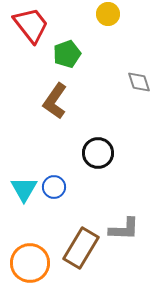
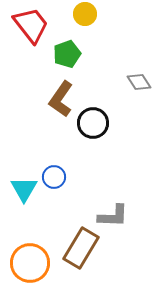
yellow circle: moved 23 px left
gray diamond: rotated 15 degrees counterclockwise
brown L-shape: moved 6 px right, 2 px up
black circle: moved 5 px left, 30 px up
blue circle: moved 10 px up
gray L-shape: moved 11 px left, 13 px up
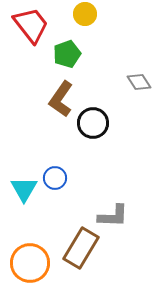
blue circle: moved 1 px right, 1 px down
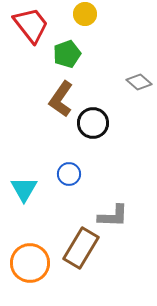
gray diamond: rotated 15 degrees counterclockwise
blue circle: moved 14 px right, 4 px up
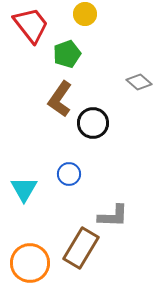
brown L-shape: moved 1 px left
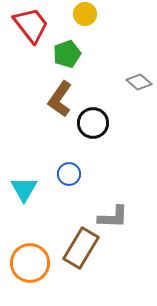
gray L-shape: moved 1 px down
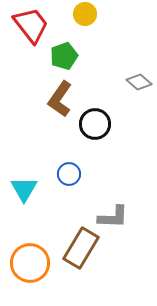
green pentagon: moved 3 px left, 2 px down
black circle: moved 2 px right, 1 px down
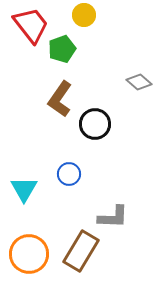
yellow circle: moved 1 px left, 1 px down
green pentagon: moved 2 px left, 7 px up
brown rectangle: moved 3 px down
orange circle: moved 1 px left, 9 px up
